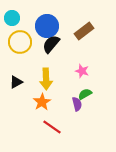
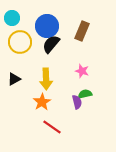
brown rectangle: moved 2 px left; rotated 30 degrees counterclockwise
black triangle: moved 2 px left, 3 px up
green semicircle: rotated 16 degrees clockwise
purple semicircle: moved 2 px up
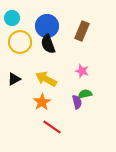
black semicircle: moved 3 px left; rotated 60 degrees counterclockwise
yellow arrow: rotated 120 degrees clockwise
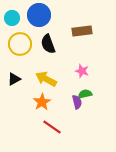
blue circle: moved 8 px left, 11 px up
brown rectangle: rotated 60 degrees clockwise
yellow circle: moved 2 px down
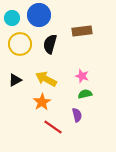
black semicircle: moved 2 px right; rotated 36 degrees clockwise
pink star: moved 5 px down
black triangle: moved 1 px right, 1 px down
purple semicircle: moved 13 px down
red line: moved 1 px right
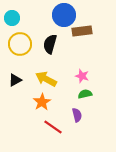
blue circle: moved 25 px right
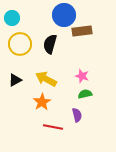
red line: rotated 24 degrees counterclockwise
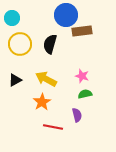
blue circle: moved 2 px right
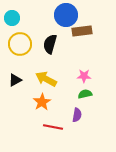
pink star: moved 2 px right; rotated 16 degrees counterclockwise
purple semicircle: rotated 24 degrees clockwise
